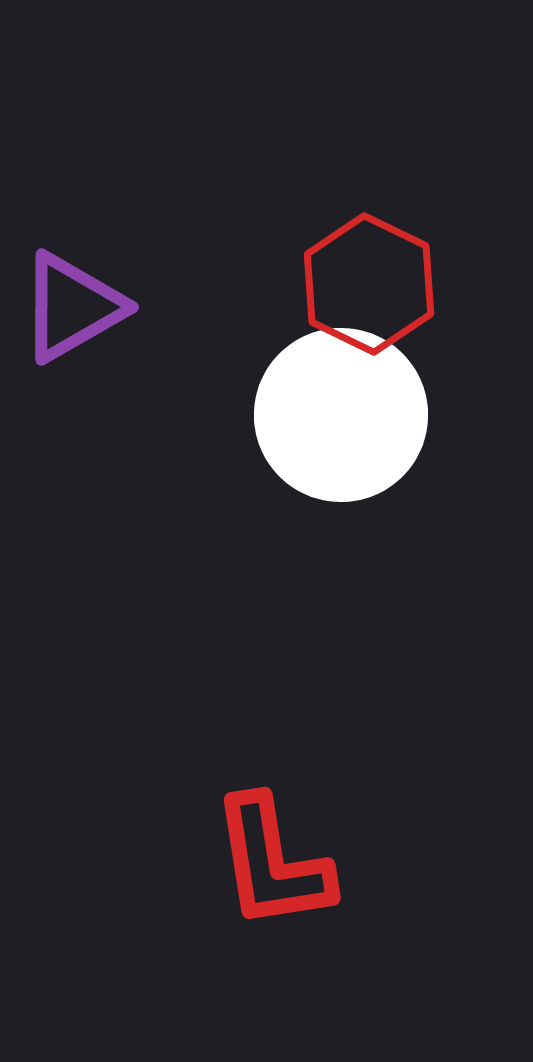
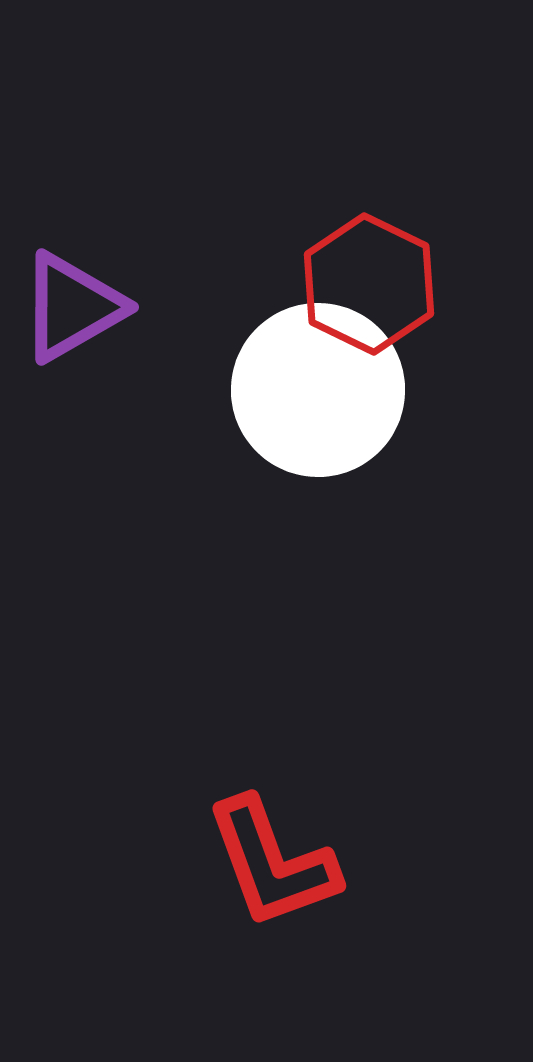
white circle: moved 23 px left, 25 px up
red L-shape: rotated 11 degrees counterclockwise
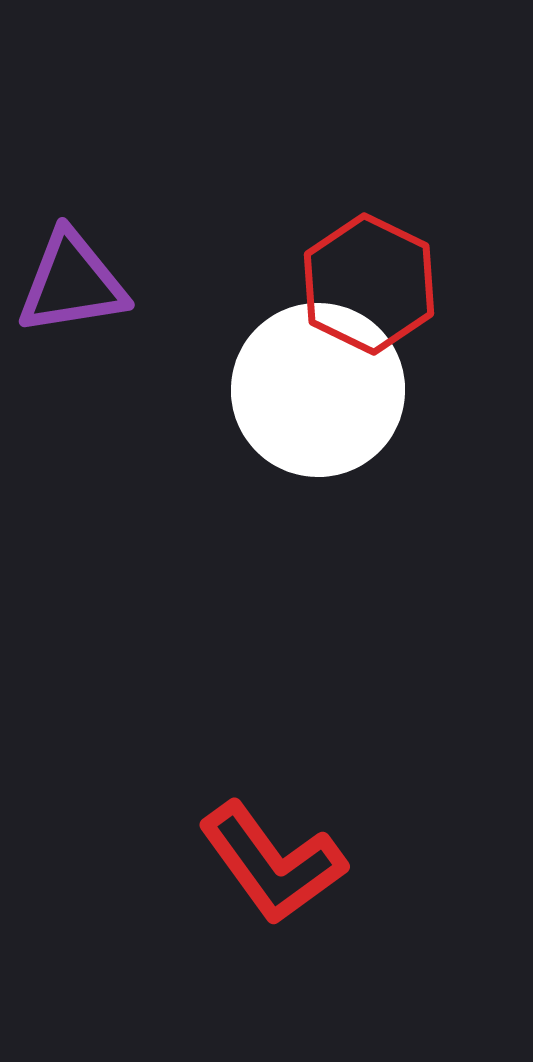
purple triangle: moved 24 px up; rotated 21 degrees clockwise
red L-shape: rotated 16 degrees counterclockwise
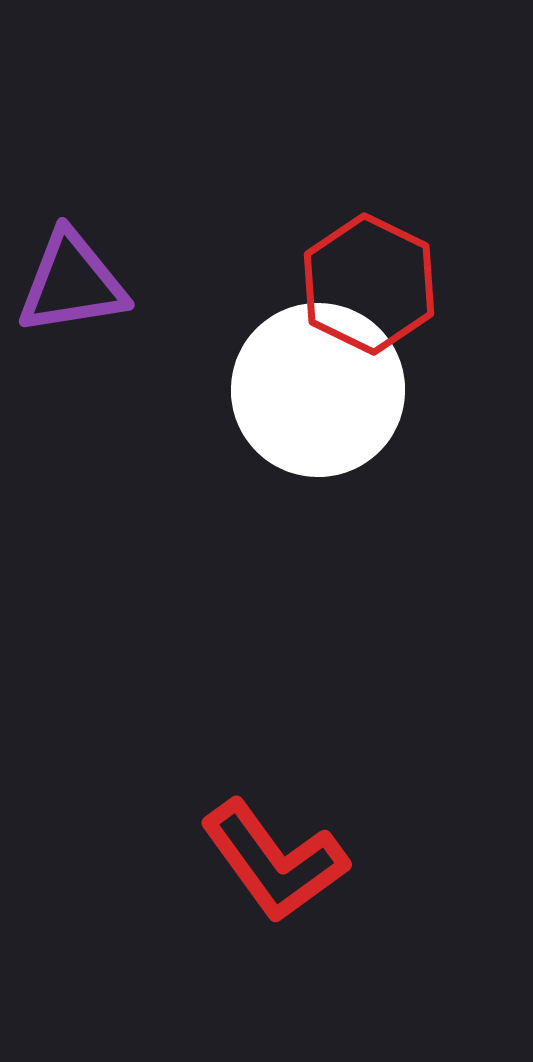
red L-shape: moved 2 px right, 2 px up
